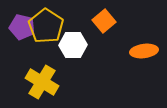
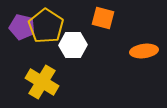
orange square: moved 1 px left, 3 px up; rotated 35 degrees counterclockwise
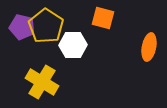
orange ellipse: moved 5 px right, 4 px up; rotated 72 degrees counterclockwise
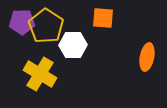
orange square: rotated 10 degrees counterclockwise
purple pentagon: moved 5 px up; rotated 15 degrees counterclockwise
orange ellipse: moved 2 px left, 10 px down
yellow cross: moved 2 px left, 8 px up
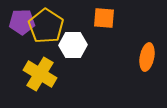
orange square: moved 1 px right
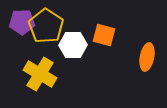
orange square: moved 17 px down; rotated 10 degrees clockwise
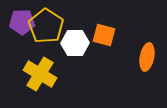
white hexagon: moved 2 px right, 2 px up
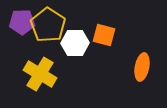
yellow pentagon: moved 2 px right, 1 px up
orange ellipse: moved 5 px left, 10 px down
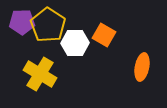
orange square: rotated 15 degrees clockwise
